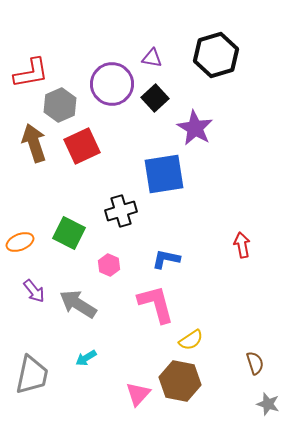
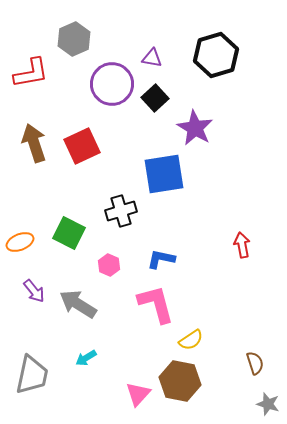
gray hexagon: moved 14 px right, 66 px up
blue L-shape: moved 5 px left
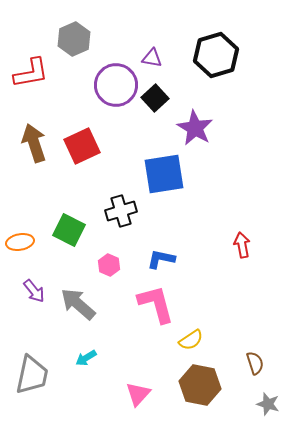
purple circle: moved 4 px right, 1 px down
green square: moved 3 px up
orange ellipse: rotated 12 degrees clockwise
gray arrow: rotated 9 degrees clockwise
brown hexagon: moved 20 px right, 4 px down
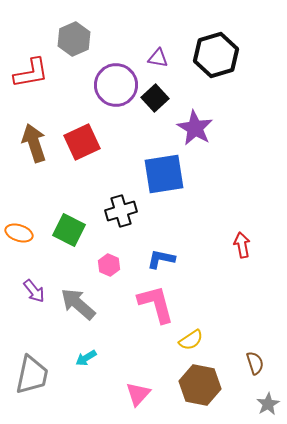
purple triangle: moved 6 px right
red square: moved 4 px up
orange ellipse: moved 1 px left, 9 px up; rotated 28 degrees clockwise
gray star: rotated 25 degrees clockwise
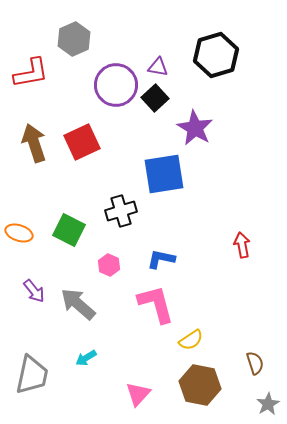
purple triangle: moved 9 px down
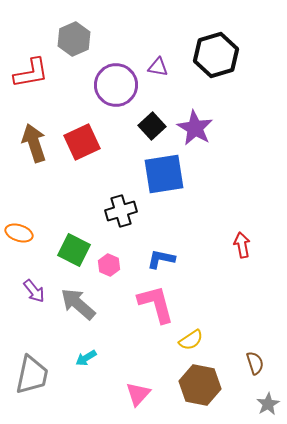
black square: moved 3 px left, 28 px down
green square: moved 5 px right, 20 px down
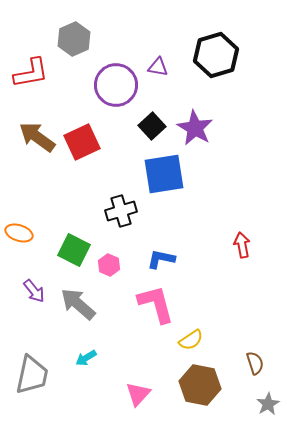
brown arrow: moved 3 px right, 6 px up; rotated 36 degrees counterclockwise
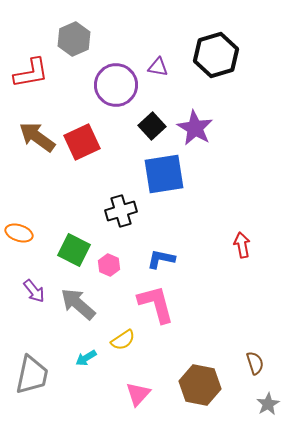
yellow semicircle: moved 68 px left
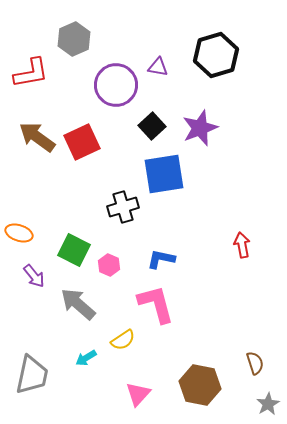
purple star: moved 5 px right; rotated 21 degrees clockwise
black cross: moved 2 px right, 4 px up
purple arrow: moved 15 px up
